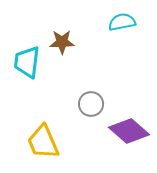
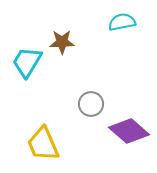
cyan trapezoid: rotated 24 degrees clockwise
yellow trapezoid: moved 2 px down
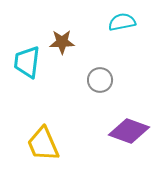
cyan trapezoid: rotated 24 degrees counterclockwise
gray circle: moved 9 px right, 24 px up
purple diamond: rotated 21 degrees counterclockwise
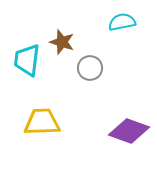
brown star: rotated 20 degrees clockwise
cyan trapezoid: moved 2 px up
gray circle: moved 10 px left, 12 px up
yellow trapezoid: moved 1 px left, 22 px up; rotated 111 degrees clockwise
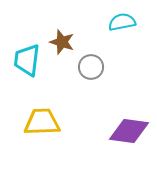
gray circle: moved 1 px right, 1 px up
purple diamond: rotated 12 degrees counterclockwise
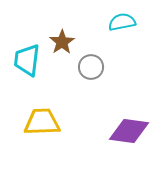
brown star: rotated 20 degrees clockwise
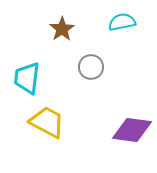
brown star: moved 13 px up
cyan trapezoid: moved 18 px down
yellow trapezoid: moved 5 px right; rotated 30 degrees clockwise
purple diamond: moved 3 px right, 1 px up
